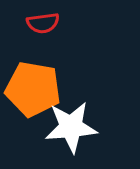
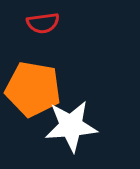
white star: moved 1 px up
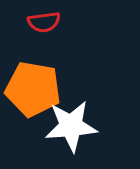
red semicircle: moved 1 px right, 1 px up
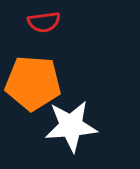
orange pentagon: moved 6 px up; rotated 6 degrees counterclockwise
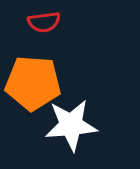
white star: moved 1 px up
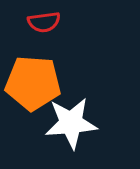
white star: moved 2 px up
